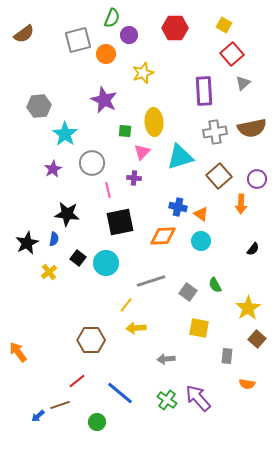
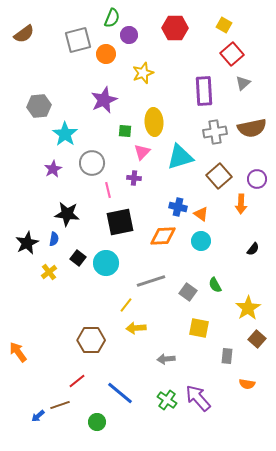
purple star at (104, 100): rotated 24 degrees clockwise
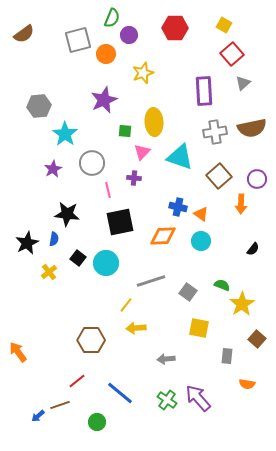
cyan triangle at (180, 157): rotated 36 degrees clockwise
green semicircle at (215, 285): moved 7 px right; rotated 140 degrees clockwise
yellow star at (248, 308): moved 6 px left, 4 px up
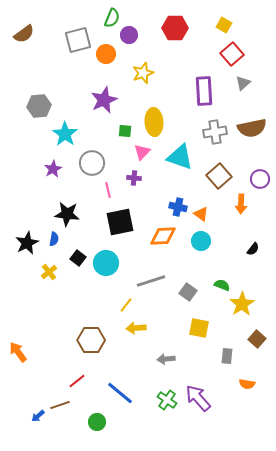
purple circle at (257, 179): moved 3 px right
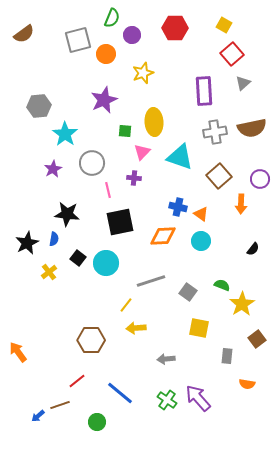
purple circle at (129, 35): moved 3 px right
brown square at (257, 339): rotated 12 degrees clockwise
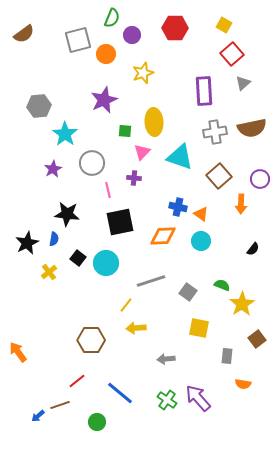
orange semicircle at (247, 384): moved 4 px left
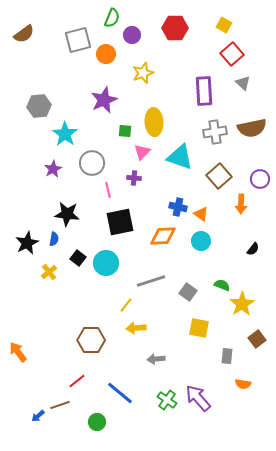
gray triangle at (243, 83): rotated 35 degrees counterclockwise
gray arrow at (166, 359): moved 10 px left
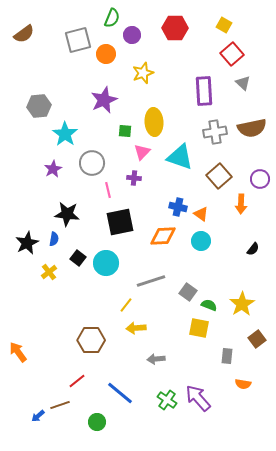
green semicircle at (222, 285): moved 13 px left, 20 px down
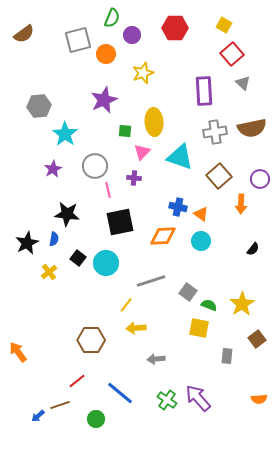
gray circle at (92, 163): moved 3 px right, 3 px down
orange semicircle at (243, 384): moved 16 px right, 15 px down; rotated 14 degrees counterclockwise
green circle at (97, 422): moved 1 px left, 3 px up
